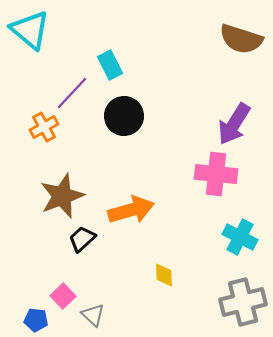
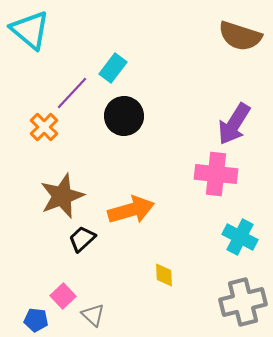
brown semicircle: moved 1 px left, 3 px up
cyan rectangle: moved 3 px right, 3 px down; rotated 64 degrees clockwise
orange cross: rotated 16 degrees counterclockwise
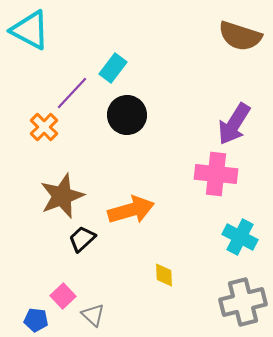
cyan triangle: rotated 12 degrees counterclockwise
black circle: moved 3 px right, 1 px up
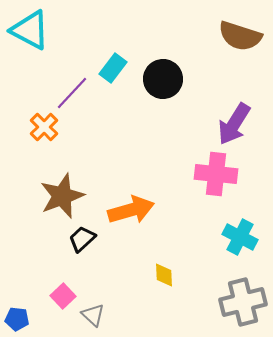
black circle: moved 36 px right, 36 px up
blue pentagon: moved 19 px left, 1 px up
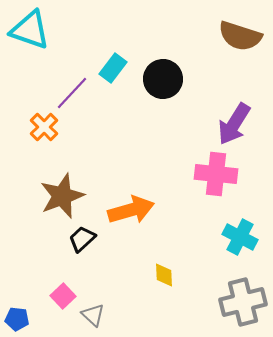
cyan triangle: rotated 9 degrees counterclockwise
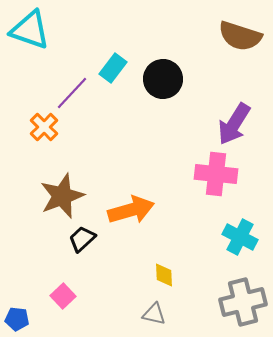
gray triangle: moved 61 px right, 1 px up; rotated 30 degrees counterclockwise
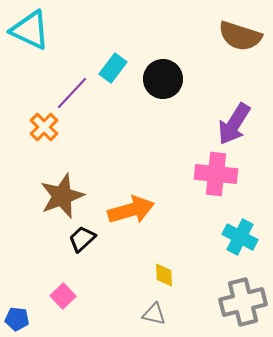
cyan triangle: rotated 6 degrees clockwise
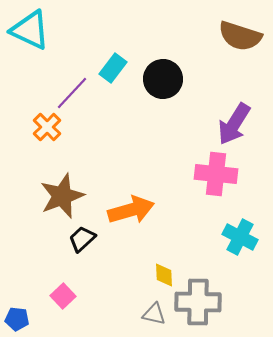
orange cross: moved 3 px right
gray cross: moved 45 px left; rotated 15 degrees clockwise
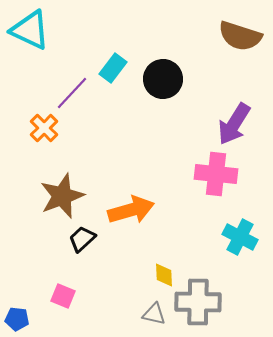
orange cross: moved 3 px left, 1 px down
pink square: rotated 25 degrees counterclockwise
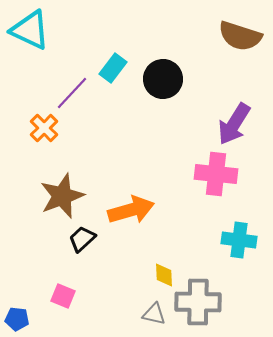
cyan cross: moved 1 px left, 3 px down; rotated 20 degrees counterclockwise
